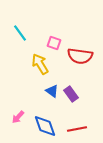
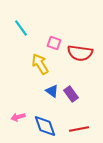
cyan line: moved 1 px right, 5 px up
red semicircle: moved 3 px up
pink arrow: rotated 32 degrees clockwise
red line: moved 2 px right
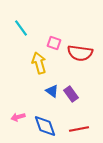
yellow arrow: moved 1 px left, 1 px up; rotated 15 degrees clockwise
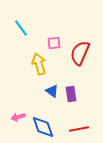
pink square: rotated 24 degrees counterclockwise
red semicircle: rotated 105 degrees clockwise
yellow arrow: moved 1 px down
purple rectangle: rotated 28 degrees clockwise
blue diamond: moved 2 px left, 1 px down
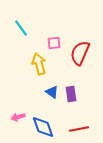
blue triangle: moved 1 px down
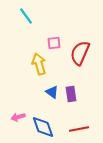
cyan line: moved 5 px right, 12 px up
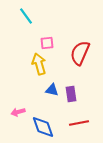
pink square: moved 7 px left
blue triangle: moved 2 px up; rotated 24 degrees counterclockwise
pink arrow: moved 5 px up
red line: moved 6 px up
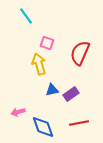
pink square: rotated 24 degrees clockwise
blue triangle: rotated 24 degrees counterclockwise
purple rectangle: rotated 63 degrees clockwise
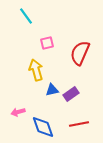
pink square: rotated 32 degrees counterclockwise
yellow arrow: moved 3 px left, 6 px down
red line: moved 1 px down
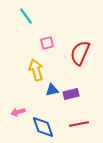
purple rectangle: rotated 21 degrees clockwise
